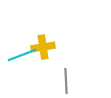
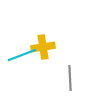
gray line: moved 4 px right, 3 px up
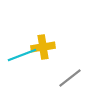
gray line: rotated 55 degrees clockwise
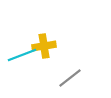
yellow cross: moved 1 px right, 1 px up
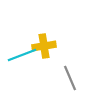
gray line: rotated 75 degrees counterclockwise
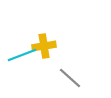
gray line: rotated 25 degrees counterclockwise
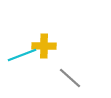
yellow cross: rotated 10 degrees clockwise
